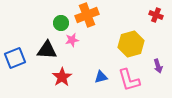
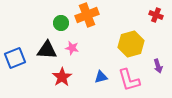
pink star: moved 8 px down; rotated 24 degrees clockwise
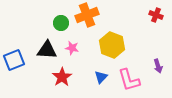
yellow hexagon: moved 19 px left, 1 px down; rotated 25 degrees counterclockwise
blue square: moved 1 px left, 2 px down
blue triangle: rotated 32 degrees counterclockwise
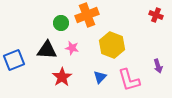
blue triangle: moved 1 px left
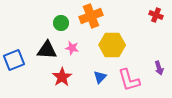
orange cross: moved 4 px right, 1 px down
yellow hexagon: rotated 20 degrees counterclockwise
purple arrow: moved 1 px right, 2 px down
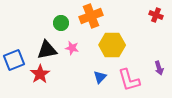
black triangle: rotated 15 degrees counterclockwise
red star: moved 22 px left, 3 px up
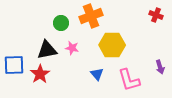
blue square: moved 5 px down; rotated 20 degrees clockwise
purple arrow: moved 1 px right, 1 px up
blue triangle: moved 3 px left, 3 px up; rotated 24 degrees counterclockwise
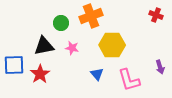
black triangle: moved 3 px left, 4 px up
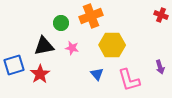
red cross: moved 5 px right
blue square: rotated 15 degrees counterclockwise
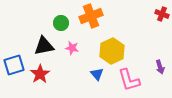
red cross: moved 1 px right, 1 px up
yellow hexagon: moved 6 px down; rotated 25 degrees counterclockwise
